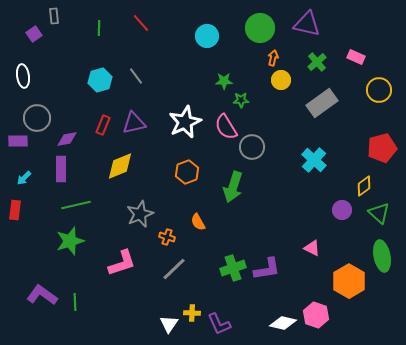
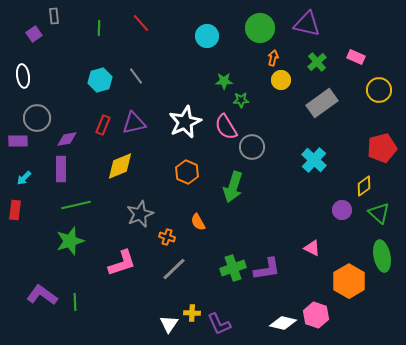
orange hexagon at (187, 172): rotated 15 degrees counterclockwise
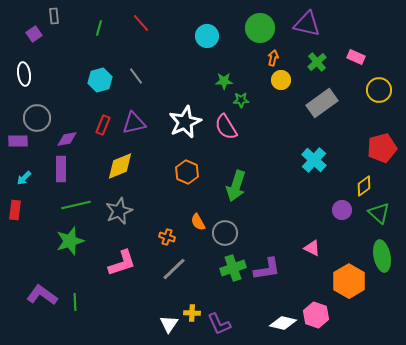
green line at (99, 28): rotated 14 degrees clockwise
white ellipse at (23, 76): moved 1 px right, 2 px up
gray circle at (252, 147): moved 27 px left, 86 px down
green arrow at (233, 187): moved 3 px right, 1 px up
gray star at (140, 214): moved 21 px left, 3 px up
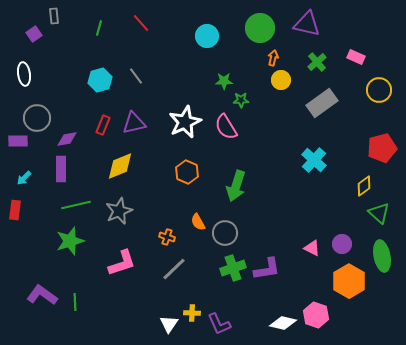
purple circle at (342, 210): moved 34 px down
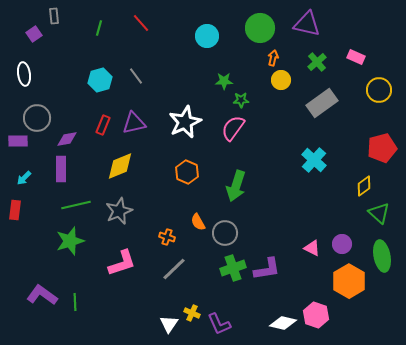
pink semicircle at (226, 127): moved 7 px right, 1 px down; rotated 68 degrees clockwise
yellow cross at (192, 313): rotated 21 degrees clockwise
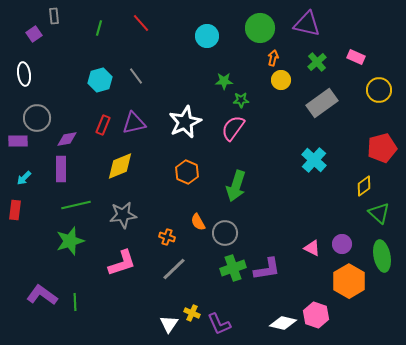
gray star at (119, 211): moved 4 px right, 4 px down; rotated 16 degrees clockwise
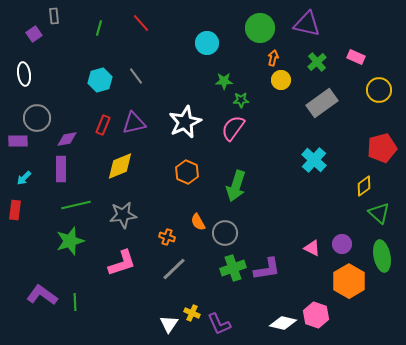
cyan circle at (207, 36): moved 7 px down
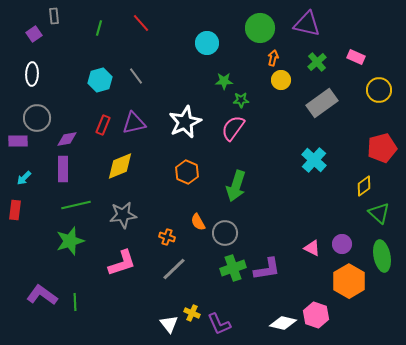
white ellipse at (24, 74): moved 8 px right; rotated 10 degrees clockwise
purple rectangle at (61, 169): moved 2 px right
white triangle at (169, 324): rotated 12 degrees counterclockwise
